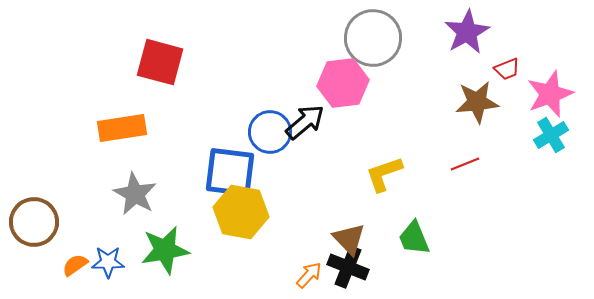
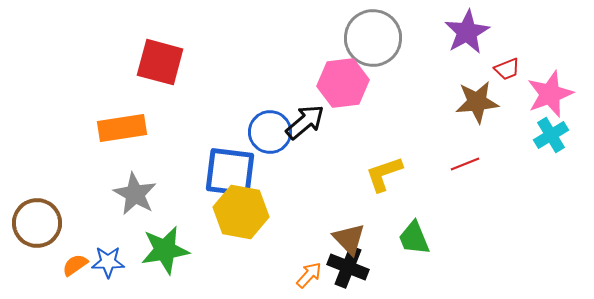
brown circle: moved 3 px right, 1 px down
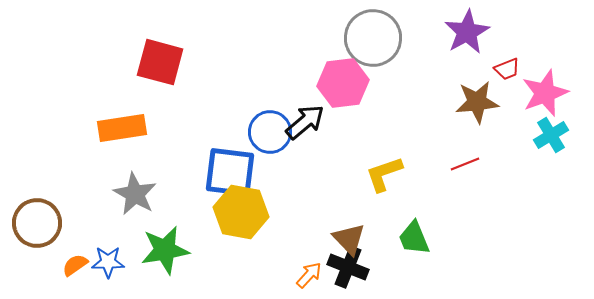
pink star: moved 5 px left, 1 px up
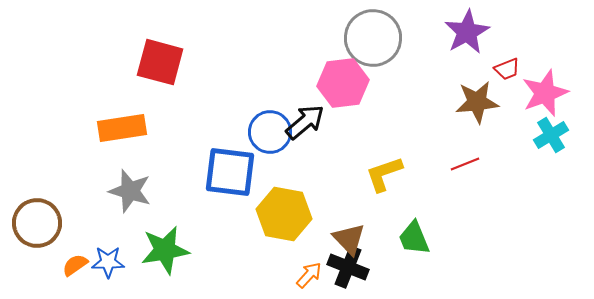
gray star: moved 5 px left, 3 px up; rotated 12 degrees counterclockwise
yellow hexagon: moved 43 px right, 2 px down
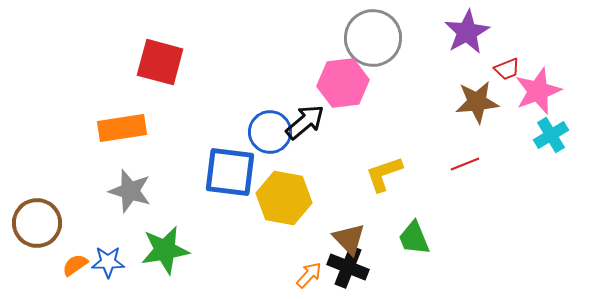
pink star: moved 7 px left, 2 px up
yellow hexagon: moved 16 px up
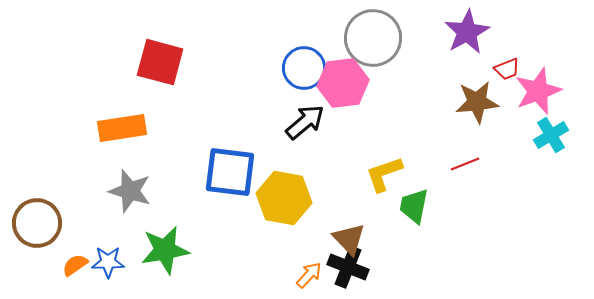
blue circle: moved 34 px right, 64 px up
green trapezoid: moved 32 px up; rotated 33 degrees clockwise
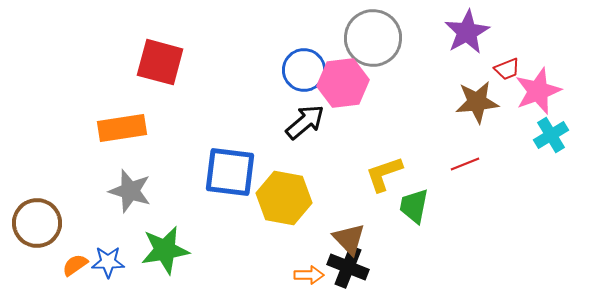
blue circle: moved 2 px down
orange arrow: rotated 48 degrees clockwise
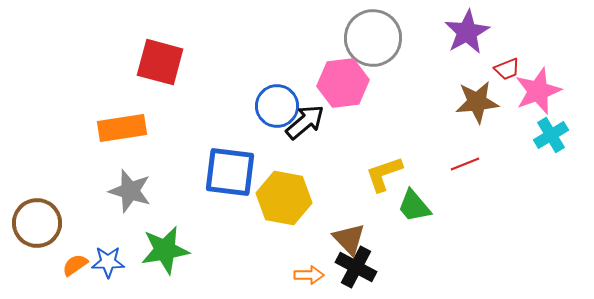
blue circle: moved 27 px left, 36 px down
green trapezoid: rotated 51 degrees counterclockwise
black cross: moved 8 px right; rotated 6 degrees clockwise
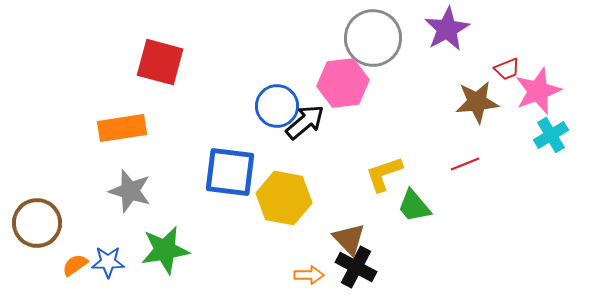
purple star: moved 20 px left, 3 px up
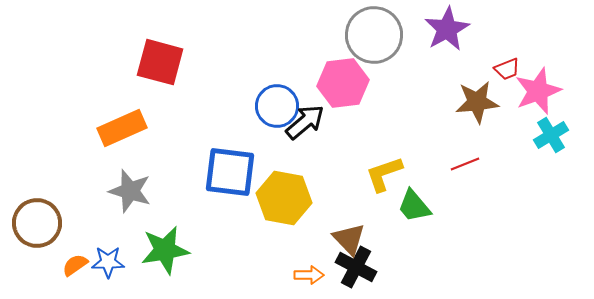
gray circle: moved 1 px right, 3 px up
orange rectangle: rotated 15 degrees counterclockwise
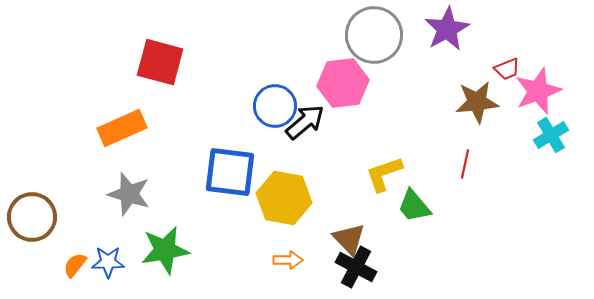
blue circle: moved 2 px left
red line: rotated 56 degrees counterclockwise
gray star: moved 1 px left, 3 px down
brown circle: moved 5 px left, 6 px up
orange semicircle: rotated 16 degrees counterclockwise
orange arrow: moved 21 px left, 15 px up
